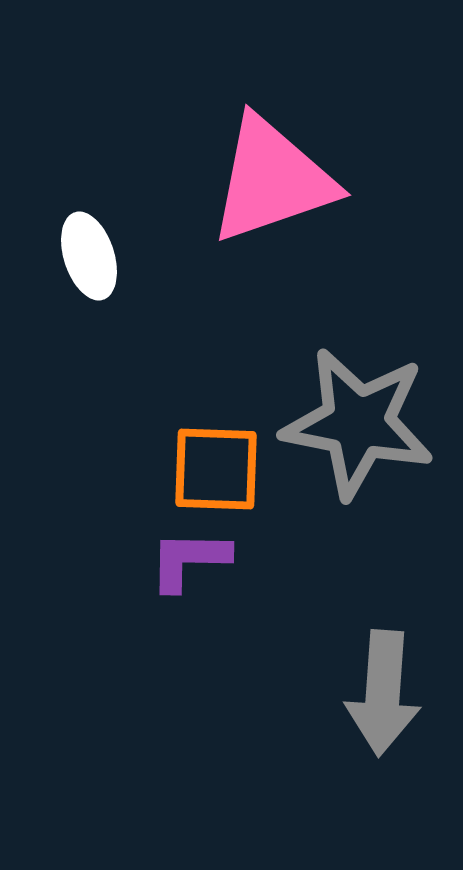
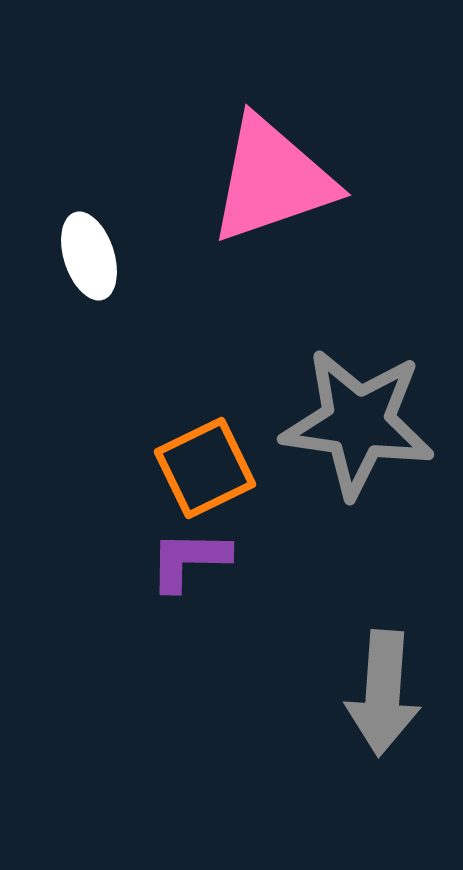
gray star: rotated 3 degrees counterclockwise
orange square: moved 11 px left, 1 px up; rotated 28 degrees counterclockwise
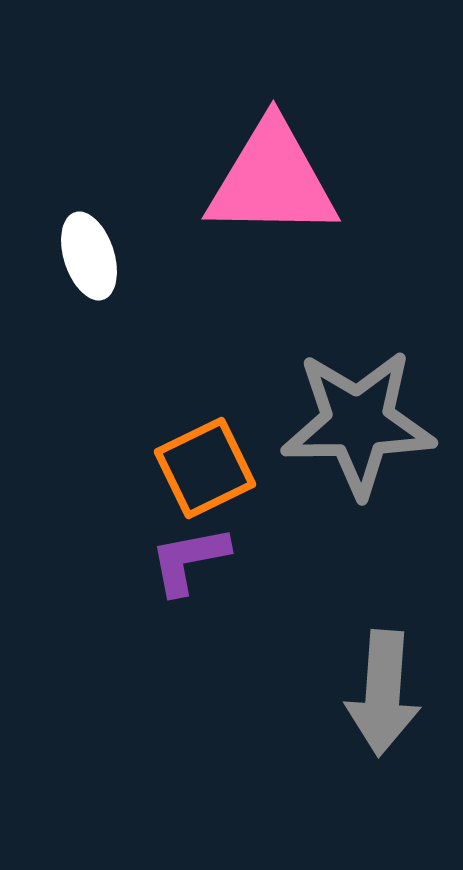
pink triangle: rotated 20 degrees clockwise
gray star: rotated 9 degrees counterclockwise
purple L-shape: rotated 12 degrees counterclockwise
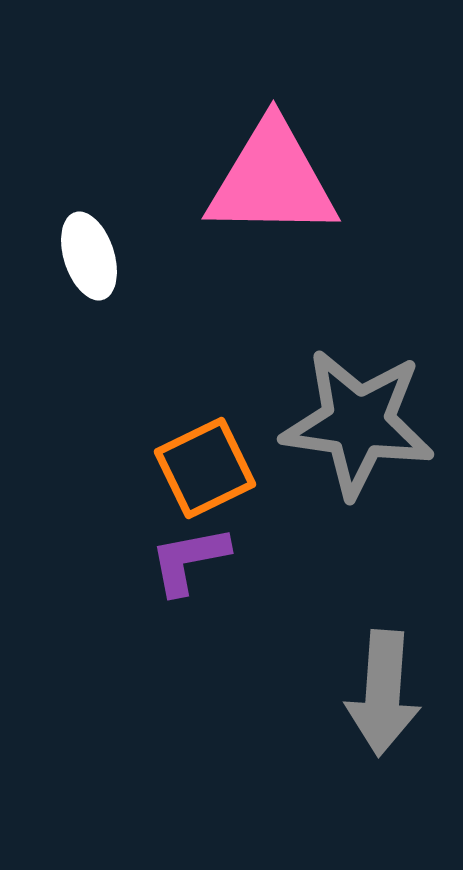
gray star: rotated 9 degrees clockwise
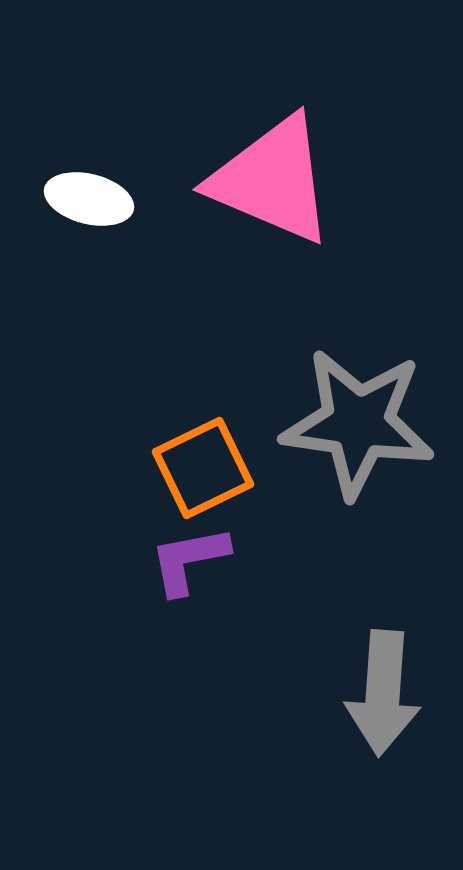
pink triangle: rotated 22 degrees clockwise
white ellipse: moved 57 px up; rotated 58 degrees counterclockwise
orange square: moved 2 px left
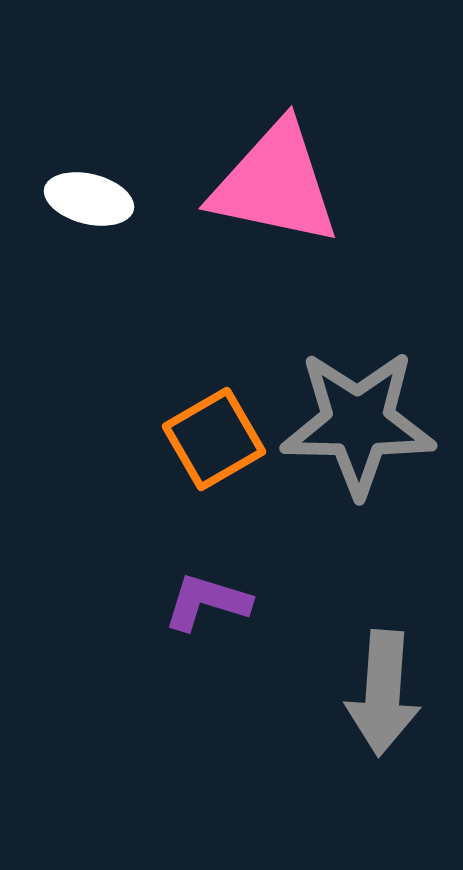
pink triangle: moved 3 px right, 4 px down; rotated 11 degrees counterclockwise
gray star: rotated 7 degrees counterclockwise
orange square: moved 11 px right, 29 px up; rotated 4 degrees counterclockwise
purple L-shape: moved 18 px right, 42 px down; rotated 28 degrees clockwise
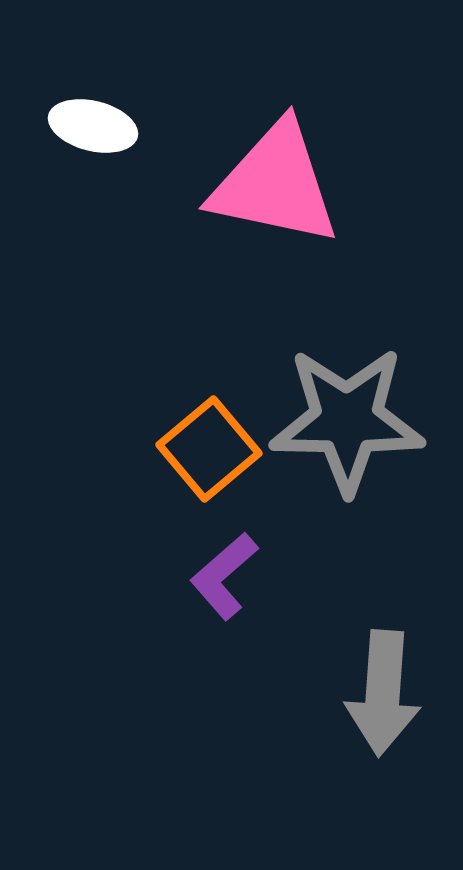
white ellipse: moved 4 px right, 73 px up
gray star: moved 11 px left, 3 px up
orange square: moved 5 px left, 10 px down; rotated 10 degrees counterclockwise
purple L-shape: moved 17 px right, 26 px up; rotated 58 degrees counterclockwise
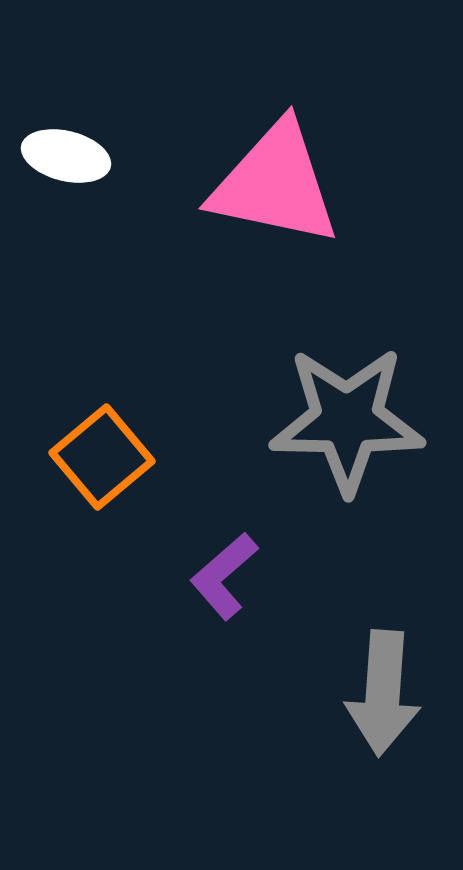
white ellipse: moved 27 px left, 30 px down
orange square: moved 107 px left, 8 px down
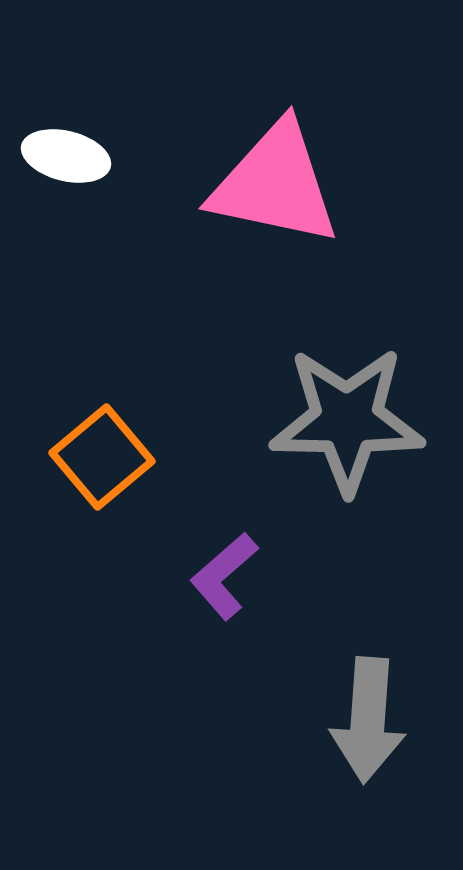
gray arrow: moved 15 px left, 27 px down
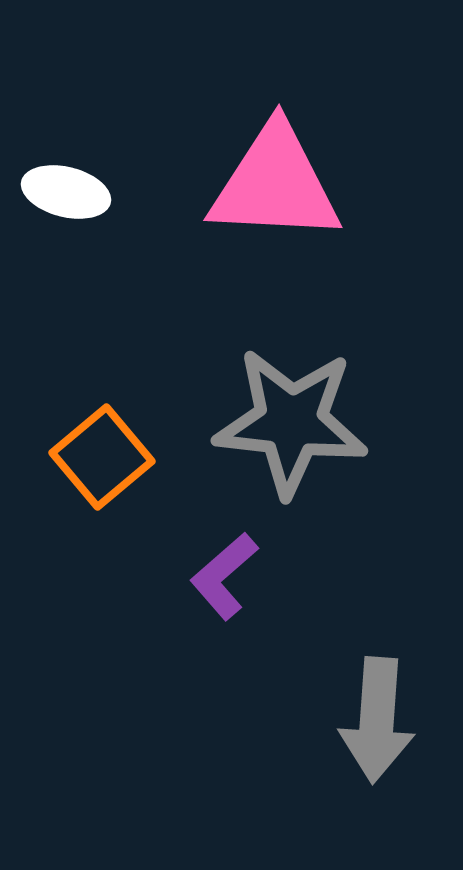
white ellipse: moved 36 px down
pink triangle: rotated 9 degrees counterclockwise
gray star: moved 56 px left, 2 px down; rotated 5 degrees clockwise
gray arrow: moved 9 px right
